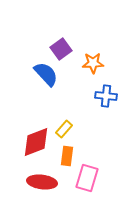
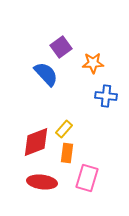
purple square: moved 2 px up
orange rectangle: moved 3 px up
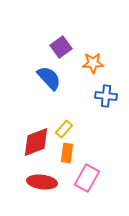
blue semicircle: moved 3 px right, 4 px down
pink rectangle: rotated 12 degrees clockwise
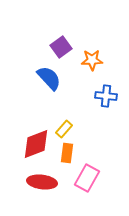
orange star: moved 1 px left, 3 px up
red diamond: moved 2 px down
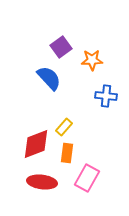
yellow rectangle: moved 2 px up
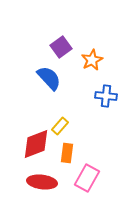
orange star: rotated 25 degrees counterclockwise
yellow rectangle: moved 4 px left, 1 px up
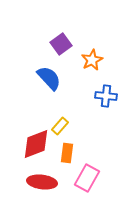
purple square: moved 3 px up
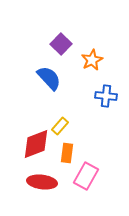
purple square: rotated 10 degrees counterclockwise
pink rectangle: moved 1 px left, 2 px up
